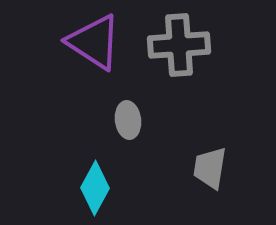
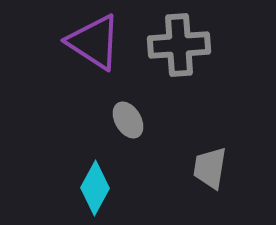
gray ellipse: rotated 24 degrees counterclockwise
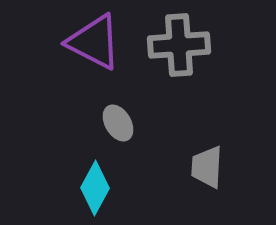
purple triangle: rotated 6 degrees counterclockwise
gray ellipse: moved 10 px left, 3 px down
gray trapezoid: moved 3 px left, 1 px up; rotated 6 degrees counterclockwise
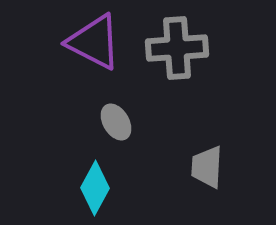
gray cross: moved 2 px left, 3 px down
gray ellipse: moved 2 px left, 1 px up
